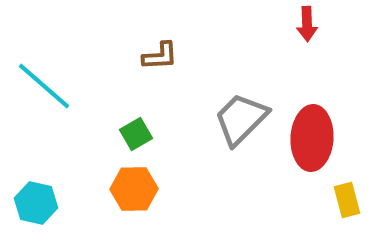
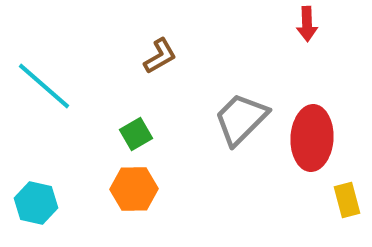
brown L-shape: rotated 27 degrees counterclockwise
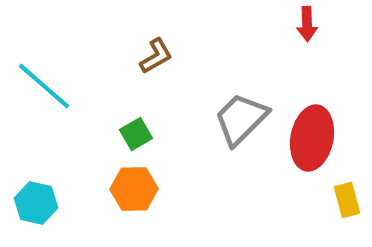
brown L-shape: moved 4 px left
red ellipse: rotated 8 degrees clockwise
